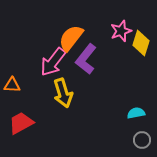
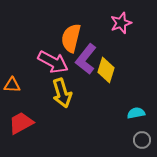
pink star: moved 8 px up
orange semicircle: rotated 24 degrees counterclockwise
yellow diamond: moved 35 px left, 27 px down
pink arrow: rotated 100 degrees counterclockwise
yellow arrow: moved 1 px left
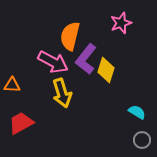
orange semicircle: moved 1 px left, 2 px up
cyan semicircle: moved 1 px right, 1 px up; rotated 42 degrees clockwise
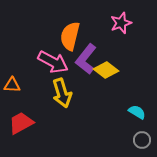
yellow diamond: rotated 70 degrees counterclockwise
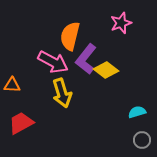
cyan semicircle: rotated 48 degrees counterclockwise
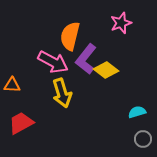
gray circle: moved 1 px right, 1 px up
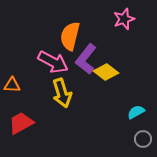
pink star: moved 3 px right, 4 px up
yellow diamond: moved 2 px down
cyan semicircle: moved 1 px left; rotated 12 degrees counterclockwise
